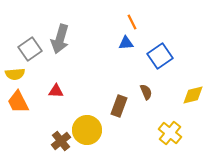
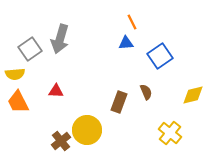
brown rectangle: moved 4 px up
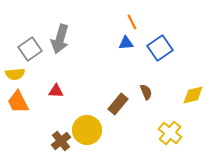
blue square: moved 8 px up
brown rectangle: moved 1 px left, 2 px down; rotated 20 degrees clockwise
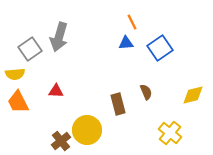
gray arrow: moved 1 px left, 2 px up
brown rectangle: rotated 55 degrees counterclockwise
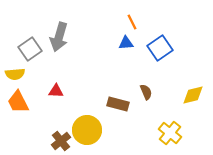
brown rectangle: rotated 60 degrees counterclockwise
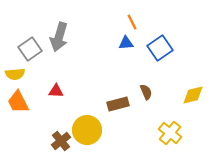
brown rectangle: rotated 30 degrees counterclockwise
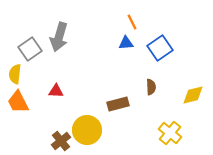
yellow semicircle: rotated 102 degrees clockwise
brown semicircle: moved 5 px right, 5 px up; rotated 21 degrees clockwise
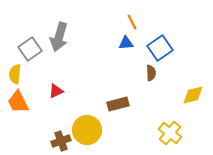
brown semicircle: moved 14 px up
red triangle: rotated 28 degrees counterclockwise
brown cross: rotated 18 degrees clockwise
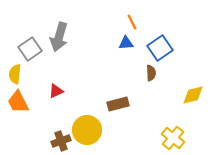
yellow cross: moved 3 px right, 5 px down
